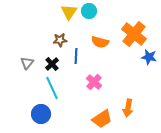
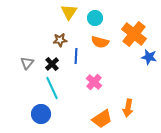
cyan circle: moved 6 px right, 7 px down
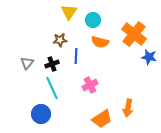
cyan circle: moved 2 px left, 2 px down
black cross: rotated 24 degrees clockwise
pink cross: moved 4 px left, 3 px down; rotated 21 degrees clockwise
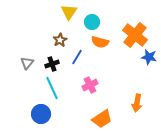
cyan circle: moved 1 px left, 2 px down
orange cross: moved 1 px right, 1 px down
brown star: rotated 24 degrees counterclockwise
blue line: moved 1 px right, 1 px down; rotated 28 degrees clockwise
orange arrow: moved 9 px right, 5 px up
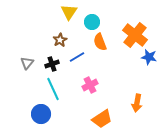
orange semicircle: rotated 54 degrees clockwise
blue line: rotated 28 degrees clockwise
cyan line: moved 1 px right, 1 px down
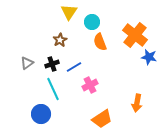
blue line: moved 3 px left, 10 px down
gray triangle: rotated 16 degrees clockwise
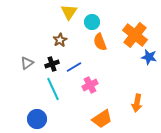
blue circle: moved 4 px left, 5 px down
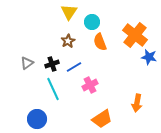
brown star: moved 8 px right, 1 px down
